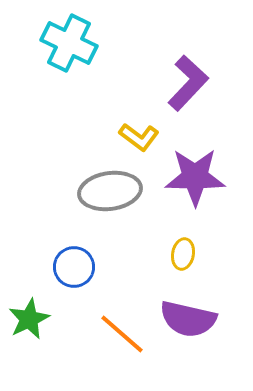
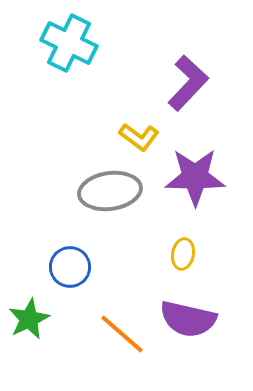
blue circle: moved 4 px left
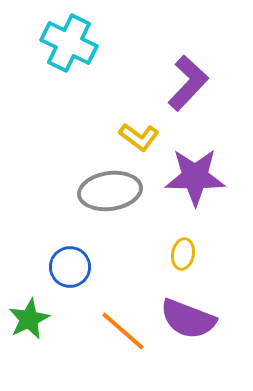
purple semicircle: rotated 8 degrees clockwise
orange line: moved 1 px right, 3 px up
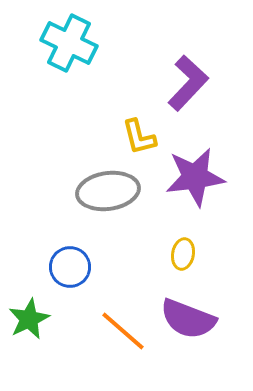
yellow L-shape: rotated 39 degrees clockwise
purple star: rotated 8 degrees counterclockwise
gray ellipse: moved 2 px left
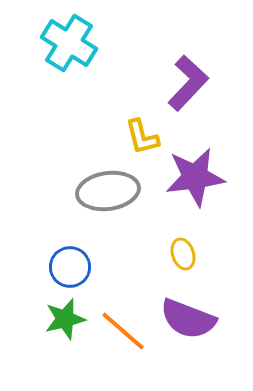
cyan cross: rotated 6 degrees clockwise
yellow L-shape: moved 3 px right
yellow ellipse: rotated 28 degrees counterclockwise
green star: moved 36 px right; rotated 12 degrees clockwise
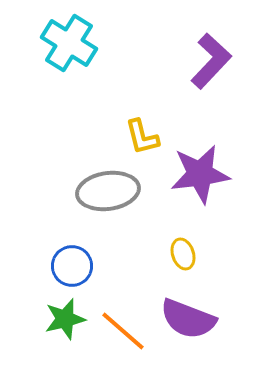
purple L-shape: moved 23 px right, 22 px up
purple star: moved 5 px right, 3 px up
blue circle: moved 2 px right, 1 px up
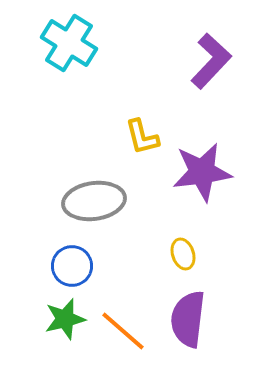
purple star: moved 2 px right, 2 px up
gray ellipse: moved 14 px left, 10 px down
purple semicircle: rotated 76 degrees clockwise
